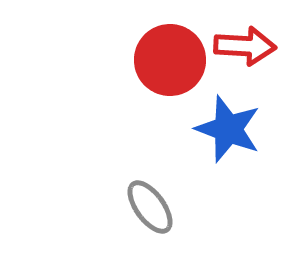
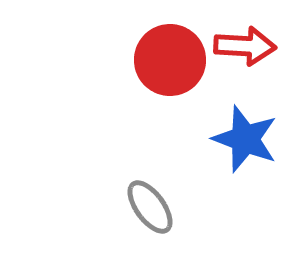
blue star: moved 17 px right, 10 px down
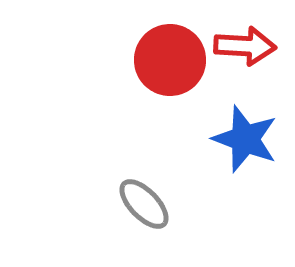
gray ellipse: moved 6 px left, 3 px up; rotated 8 degrees counterclockwise
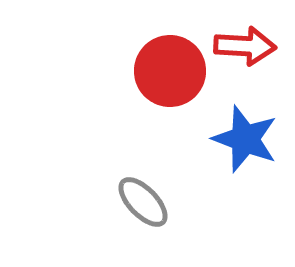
red circle: moved 11 px down
gray ellipse: moved 1 px left, 2 px up
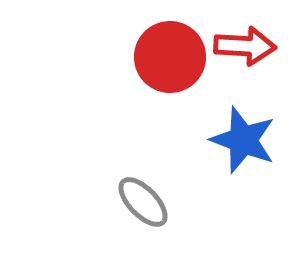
red circle: moved 14 px up
blue star: moved 2 px left, 1 px down
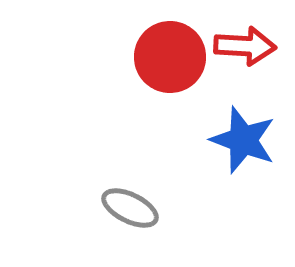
gray ellipse: moved 13 px left, 6 px down; rotated 20 degrees counterclockwise
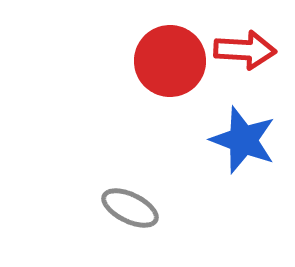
red arrow: moved 4 px down
red circle: moved 4 px down
